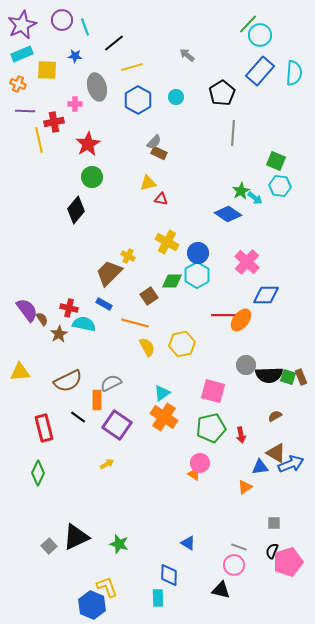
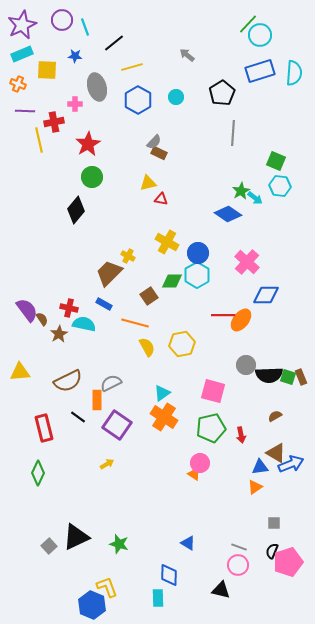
blue rectangle at (260, 71): rotated 32 degrees clockwise
orange triangle at (245, 487): moved 10 px right
pink circle at (234, 565): moved 4 px right
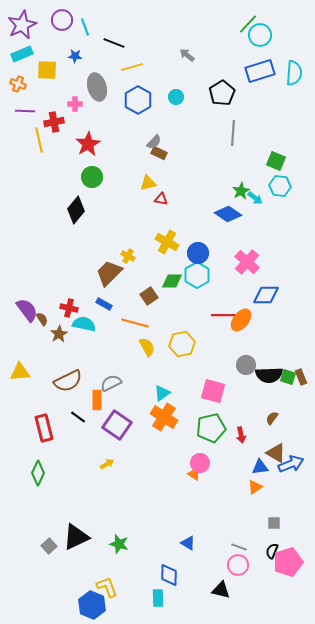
black line at (114, 43): rotated 60 degrees clockwise
brown semicircle at (275, 416): moved 3 px left, 2 px down; rotated 24 degrees counterclockwise
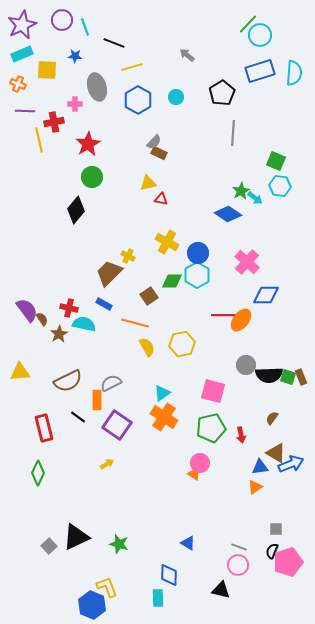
gray square at (274, 523): moved 2 px right, 6 px down
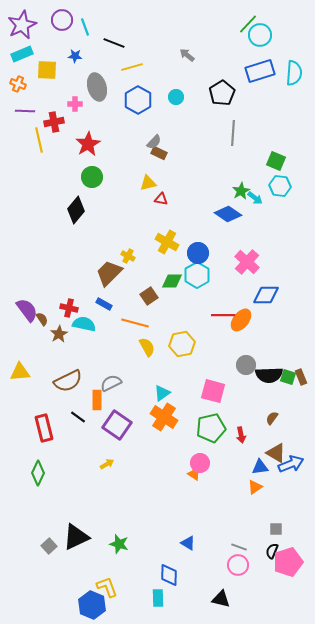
black triangle at (221, 590): moved 9 px down
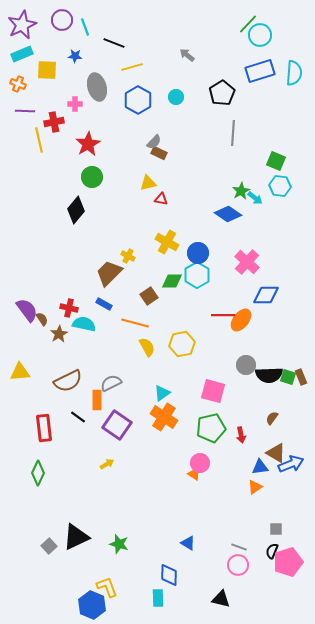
red rectangle at (44, 428): rotated 8 degrees clockwise
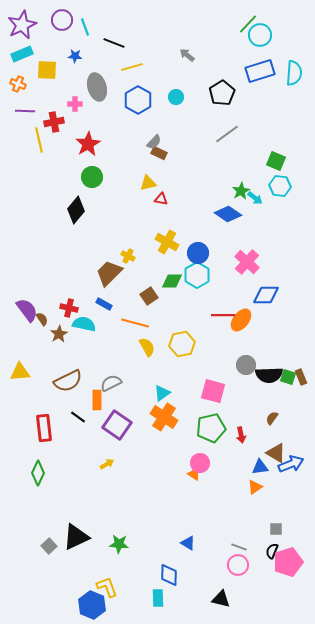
gray line at (233, 133): moved 6 px left, 1 px down; rotated 50 degrees clockwise
green star at (119, 544): rotated 12 degrees counterclockwise
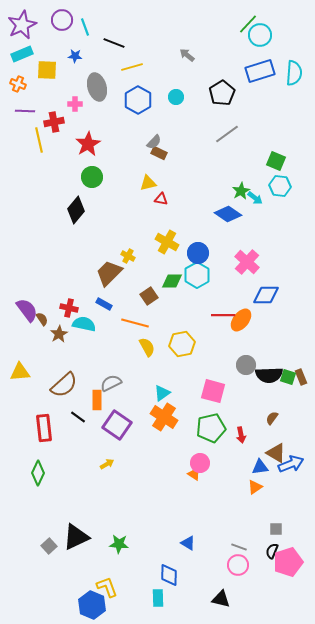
brown semicircle at (68, 381): moved 4 px left, 4 px down; rotated 16 degrees counterclockwise
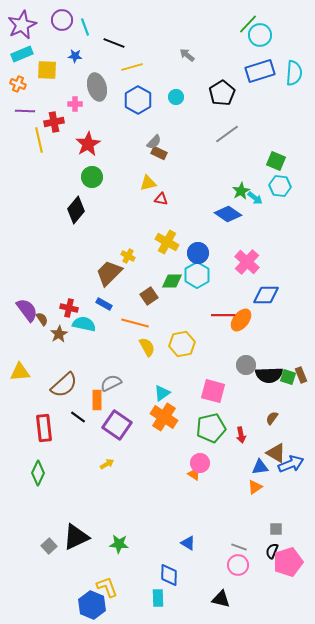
brown rectangle at (301, 377): moved 2 px up
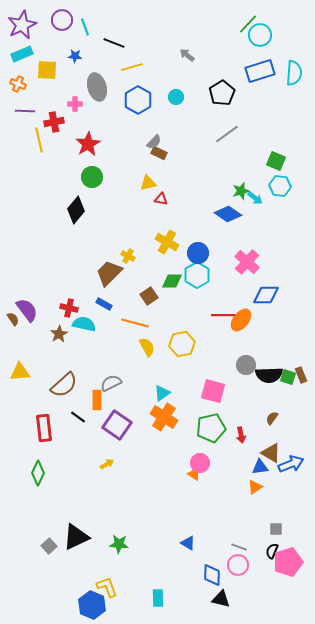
green star at (241, 191): rotated 12 degrees clockwise
brown semicircle at (42, 319): moved 29 px left
brown triangle at (276, 453): moved 5 px left
blue diamond at (169, 575): moved 43 px right
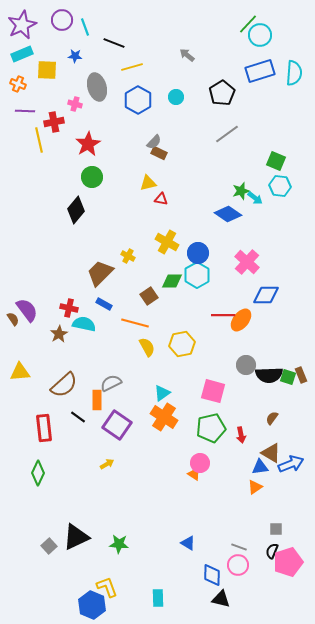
pink cross at (75, 104): rotated 16 degrees clockwise
brown trapezoid at (109, 273): moved 9 px left
